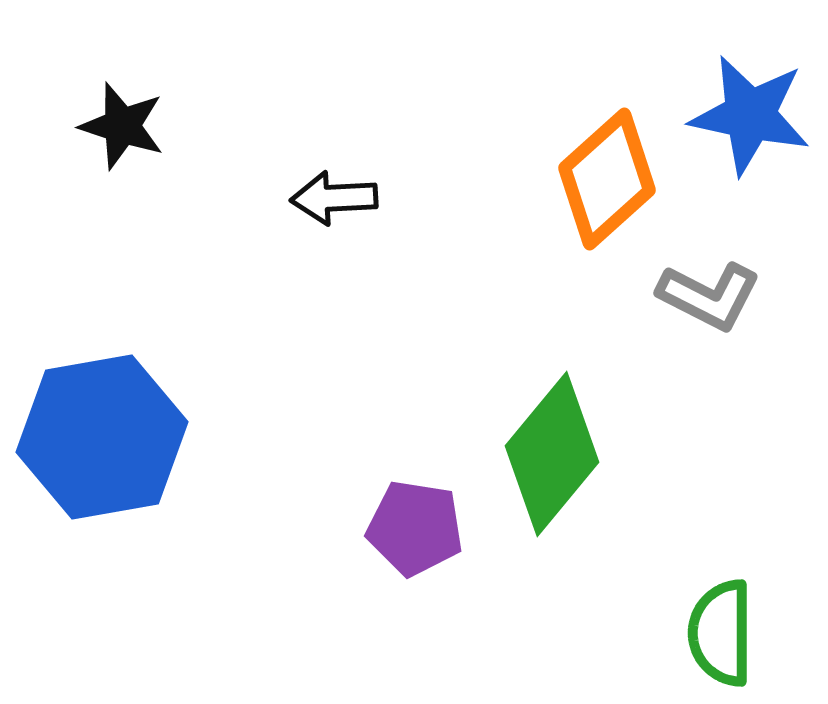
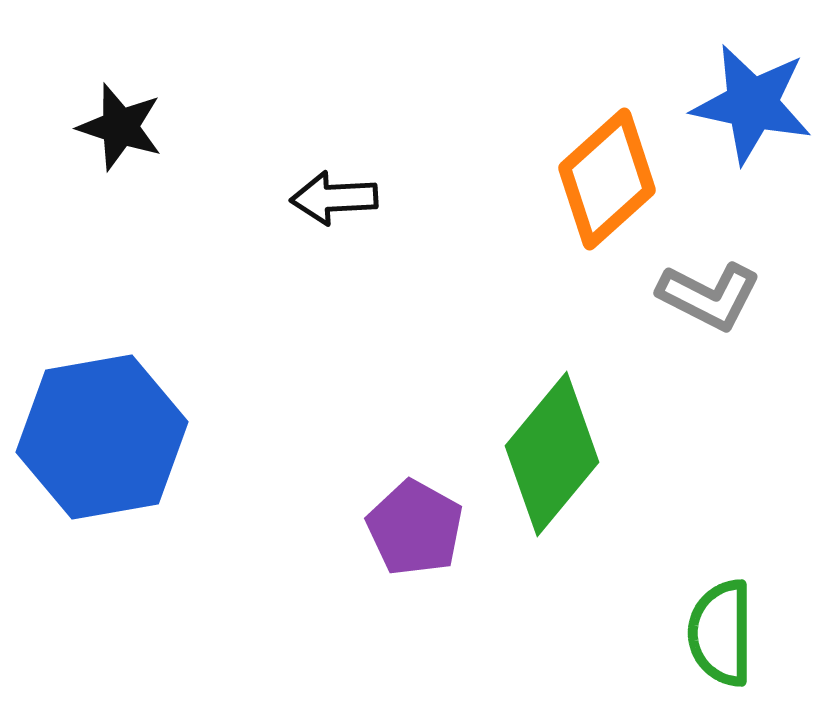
blue star: moved 2 px right, 11 px up
black star: moved 2 px left, 1 px down
purple pentagon: rotated 20 degrees clockwise
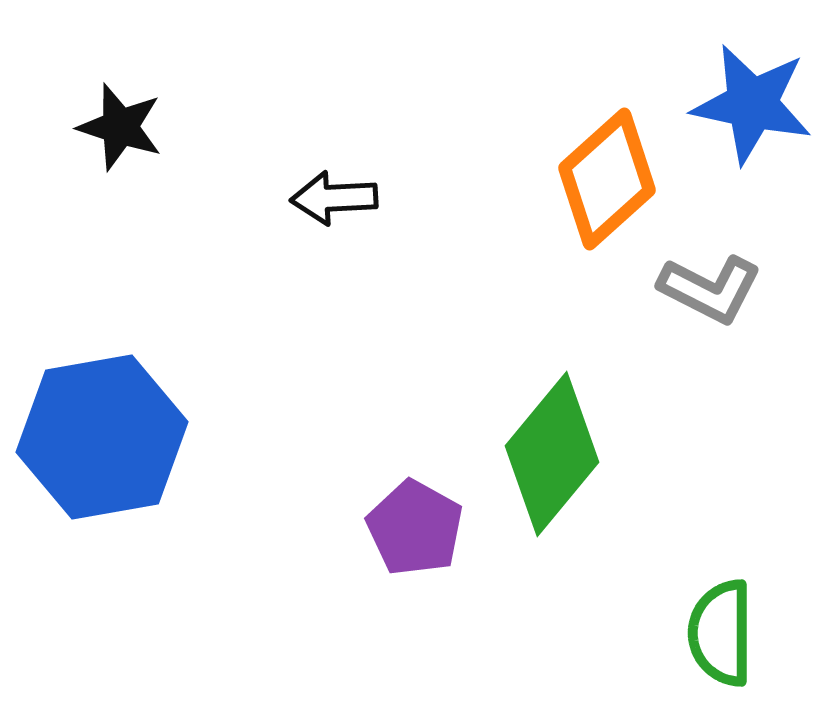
gray L-shape: moved 1 px right, 7 px up
